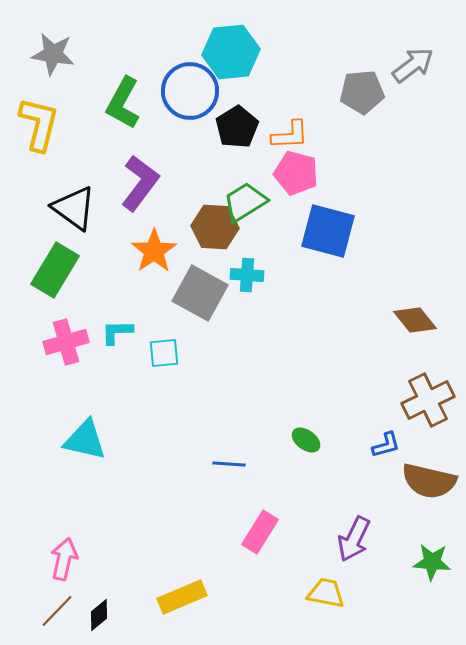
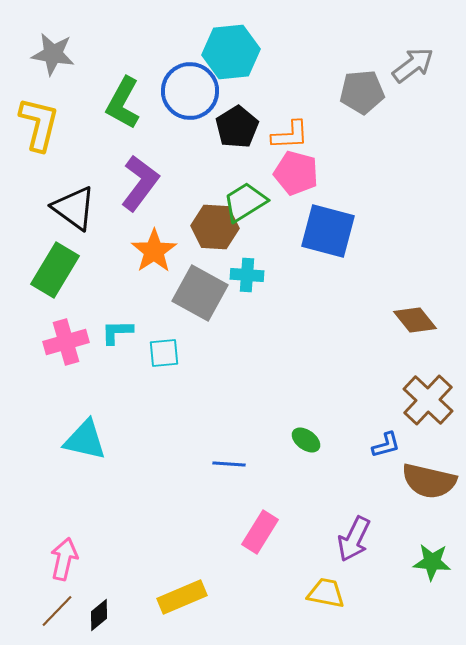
brown cross: rotated 21 degrees counterclockwise
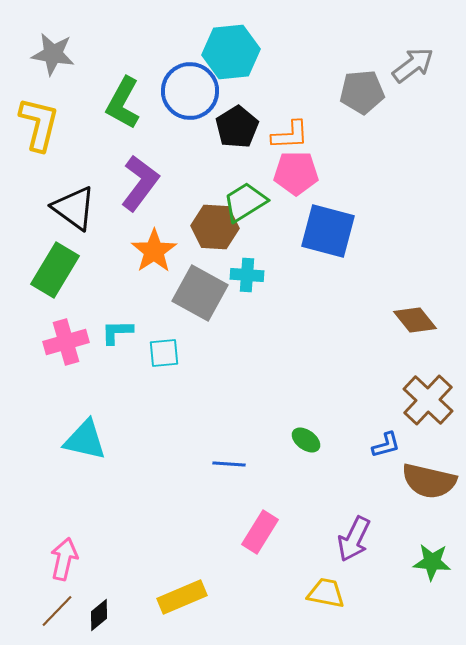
pink pentagon: rotated 15 degrees counterclockwise
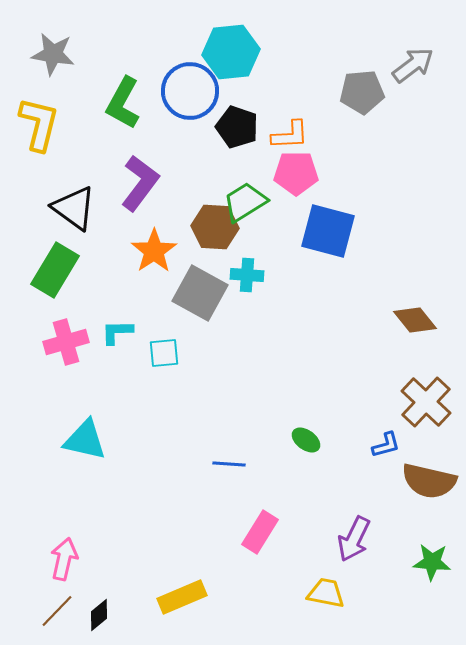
black pentagon: rotated 21 degrees counterclockwise
brown cross: moved 2 px left, 2 px down
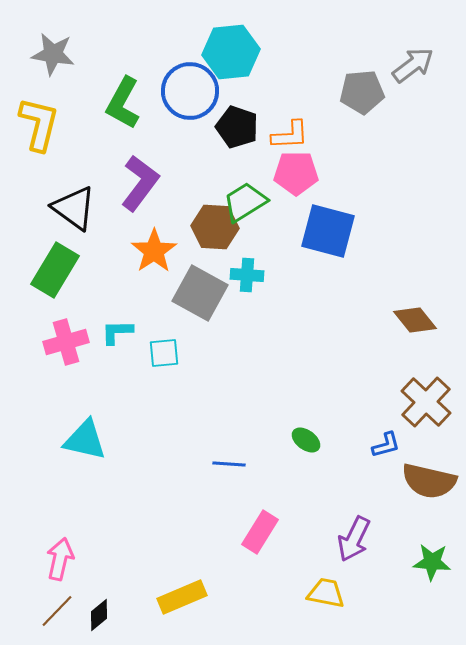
pink arrow: moved 4 px left
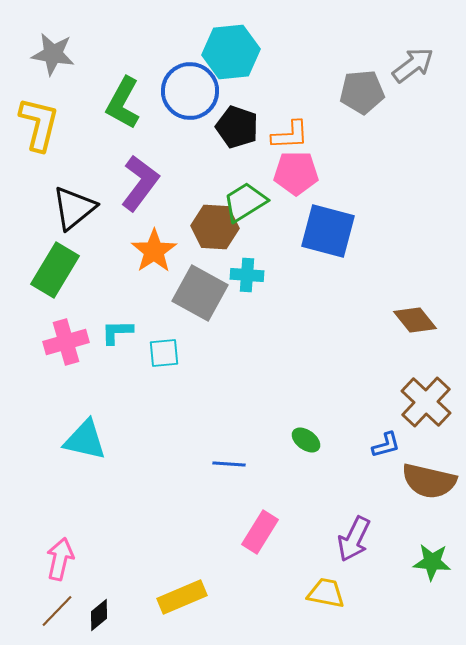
black triangle: rotated 45 degrees clockwise
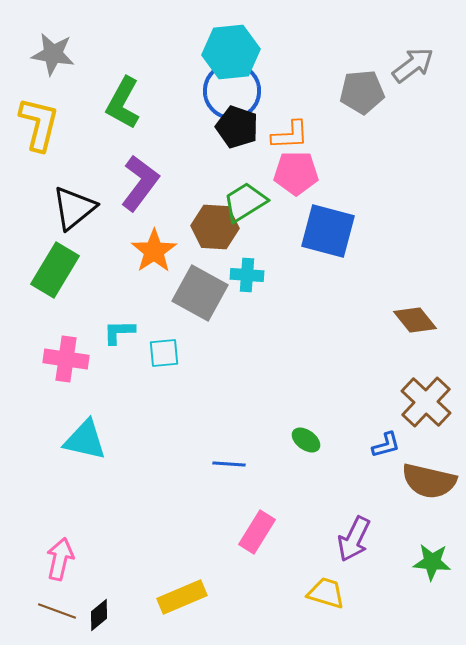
blue circle: moved 42 px right
cyan L-shape: moved 2 px right
pink cross: moved 17 px down; rotated 24 degrees clockwise
pink rectangle: moved 3 px left
yellow trapezoid: rotated 6 degrees clockwise
brown line: rotated 66 degrees clockwise
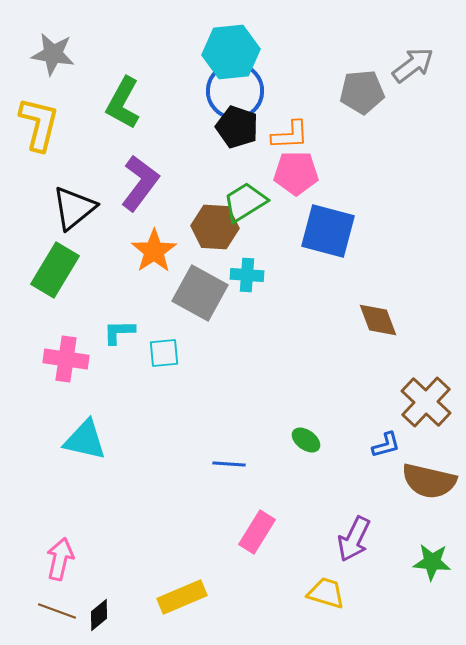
blue circle: moved 3 px right
brown diamond: moved 37 px left; rotated 18 degrees clockwise
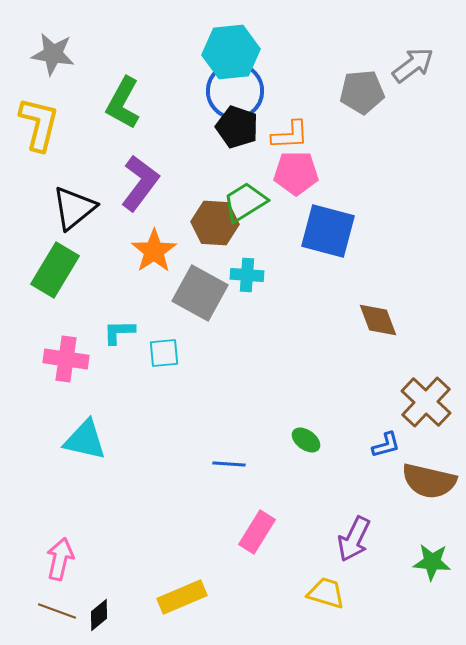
brown hexagon: moved 4 px up
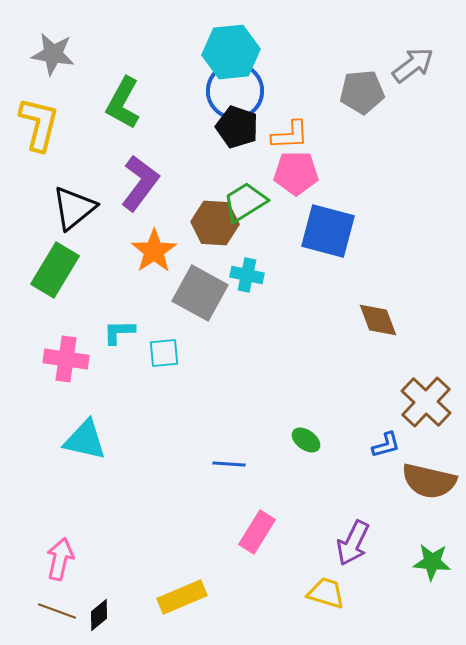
cyan cross: rotated 8 degrees clockwise
purple arrow: moved 1 px left, 4 px down
